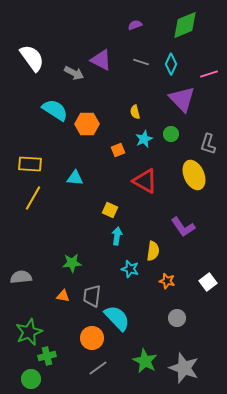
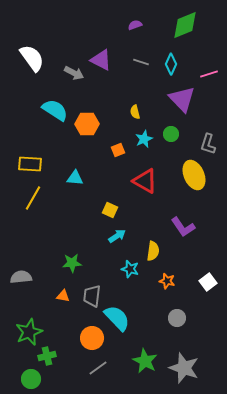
cyan arrow at (117, 236): rotated 48 degrees clockwise
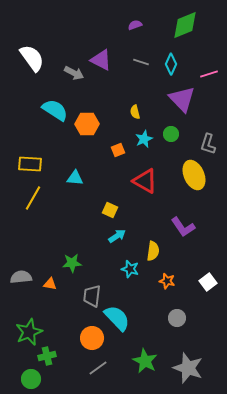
orange triangle at (63, 296): moved 13 px left, 12 px up
gray star at (184, 368): moved 4 px right
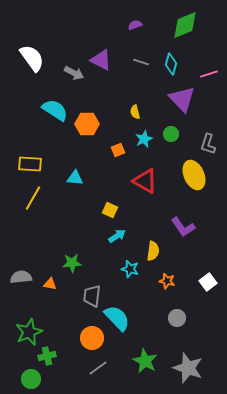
cyan diamond at (171, 64): rotated 10 degrees counterclockwise
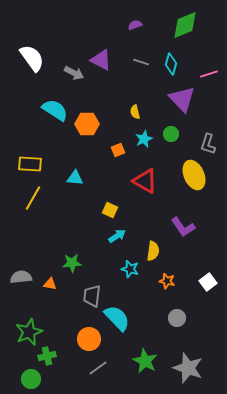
orange circle at (92, 338): moved 3 px left, 1 px down
